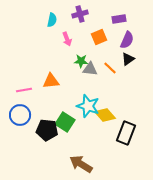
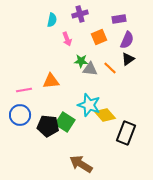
cyan star: moved 1 px right, 1 px up
black pentagon: moved 1 px right, 4 px up
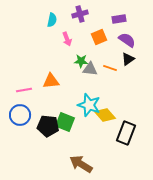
purple semicircle: rotated 78 degrees counterclockwise
orange line: rotated 24 degrees counterclockwise
green square: rotated 12 degrees counterclockwise
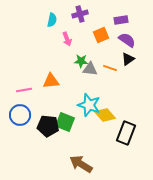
purple rectangle: moved 2 px right, 1 px down
orange square: moved 2 px right, 2 px up
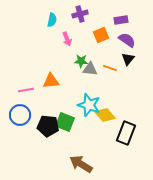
black triangle: rotated 16 degrees counterclockwise
pink line: moved 2 px right
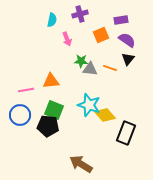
green square: moved 11 px left, 12 px up
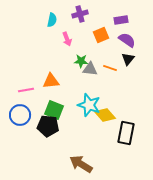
black rectangle: rotated 10 degrees counterclockwise
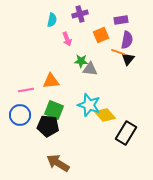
purple semicircle: rotated 66 degrees clockwise
orange line: moved 8 px right, 16 px up
black rectangle: rotated 20 degrees clockwise
brown arrow: moved 23 px left, 1 px up
